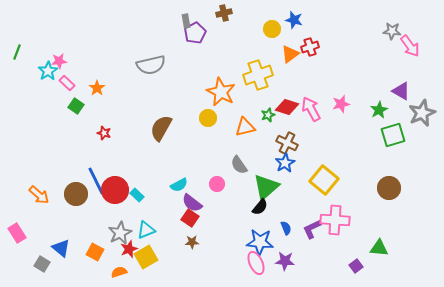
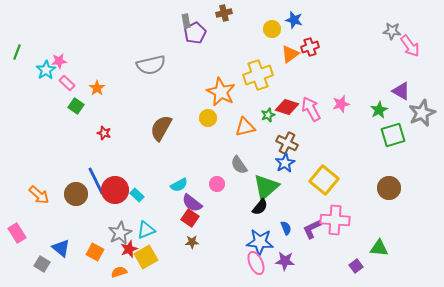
cyan star at (48, 71): moved 2 px left, 1 px up
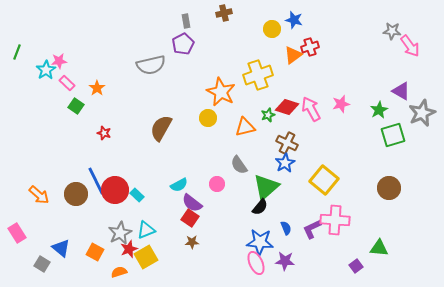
purple pentagon at (195, 33): moved 12 px left, 11 px down
orange triangle at (290, 54): moved 3 px right, 1 px down
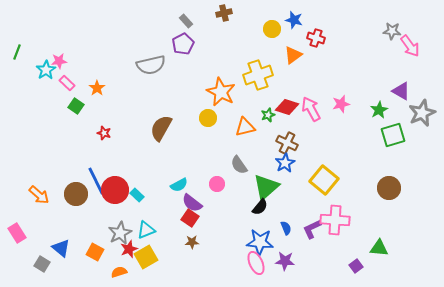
gray rectangle at (186, 21): rotated 32 degrees counterclockwise
red cross at (310, 47): moved 6 px right, 9 px up; rotated 36 degrees clockwise
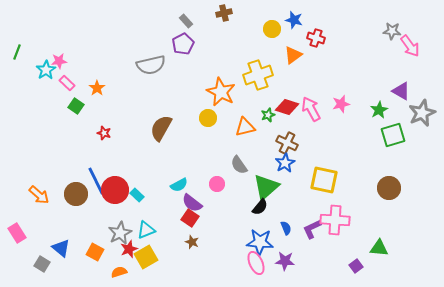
yellow square at (324, 180): rotated 28 degrees counterclockwise
brown star at (192, 242): rotated 24 degrees clockwise
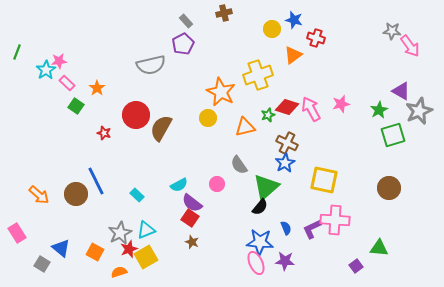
gray star at (422, 113): moved 3 px left, 2 px up
red circle at (115, 190): moved 21 px right, 75 px up
